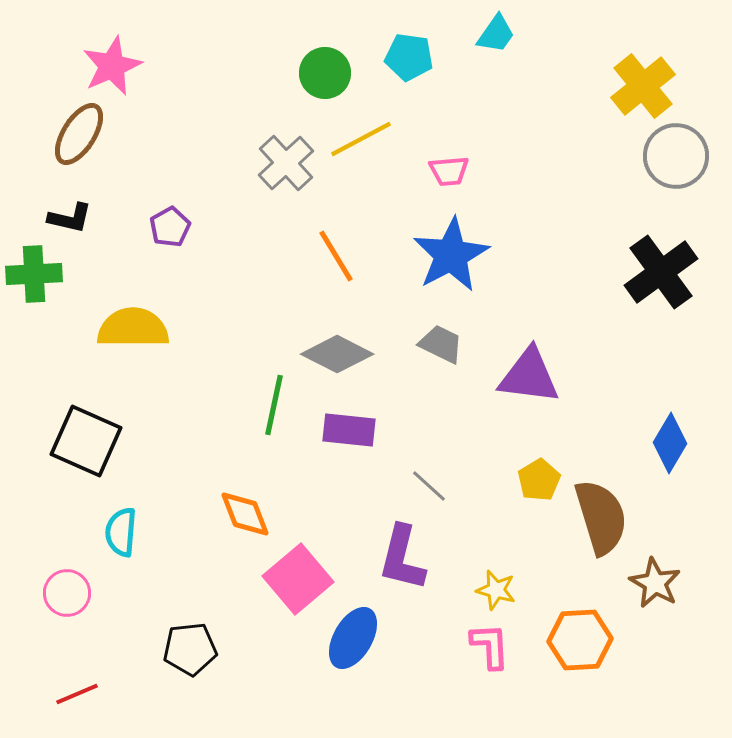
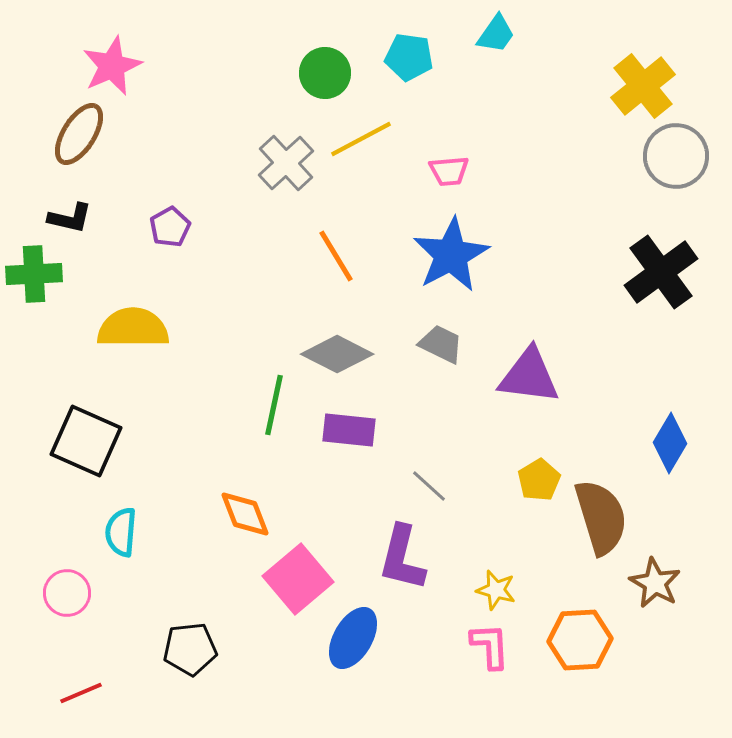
red line: moved 4 px right, 1 px up
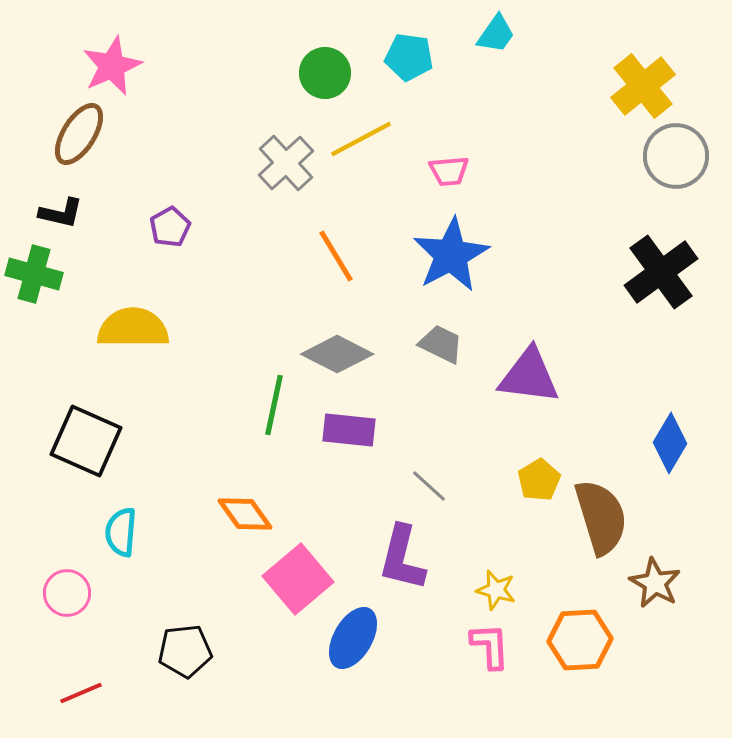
black L-shape: moved 9 px left, 5 px up
green cross: rotated 18 degrees clockwise
orange diamond: rotated 14 degrees counterclockwise
black pentagon: moved 5 px left, 2 px down
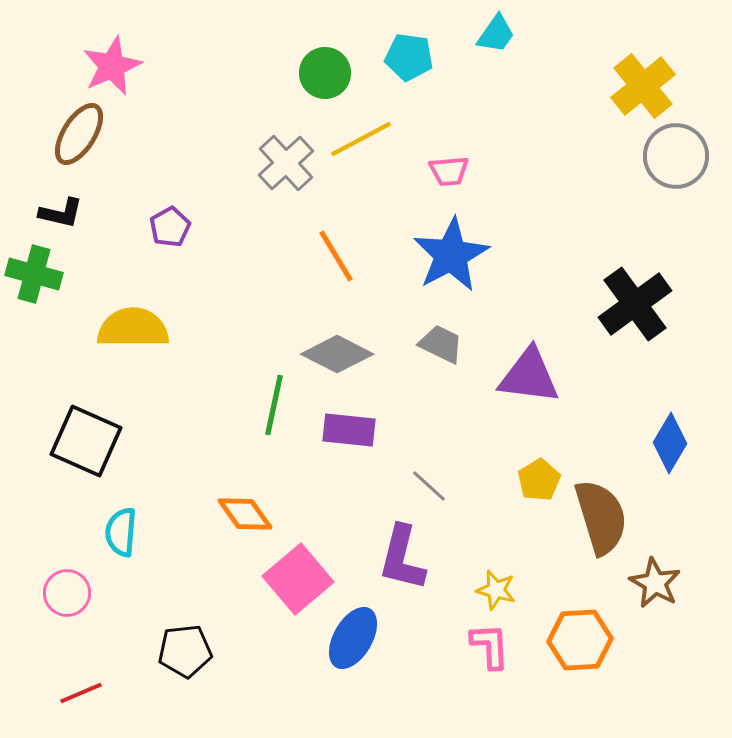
black cross: moved 26 px left, 32 px down
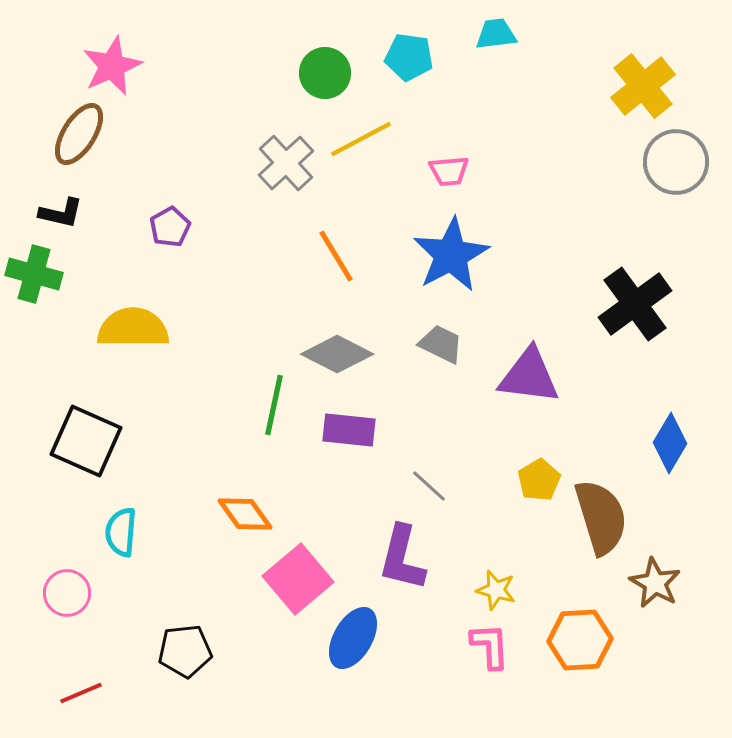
cyan trapezoid: rotated 132 degrees counterclockwise
gray circle: moved 6 px down
